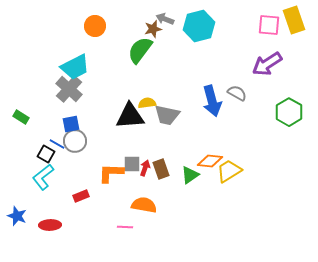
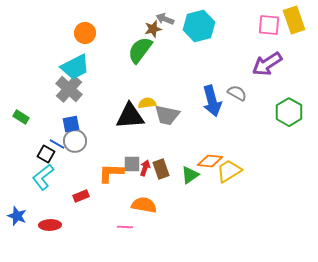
orange circle: moved 10 px left, 7 px down
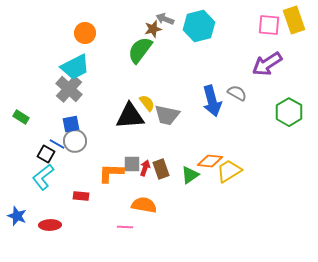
yellow semicircle: rotated 60 degrees clockwise
red rectangle: rotated 28 degrees clockwise
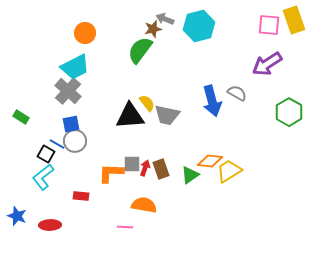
gray cross: moved 1 px left, 2 px down
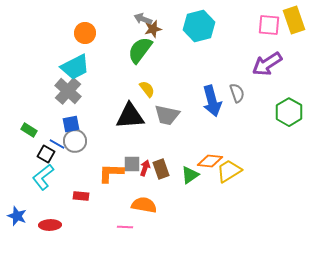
gray arrow: moved 22 px left
gray semicircle: rotated 42 degrees clockwise
yellow semicircle: moved 14 px up
green rectangle: moved 8 px right, 13 px down
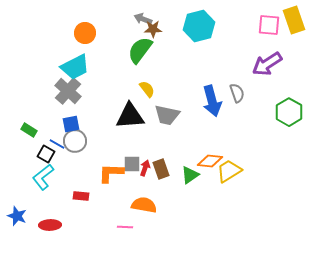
brown star: rotated 12 degrees clockwise
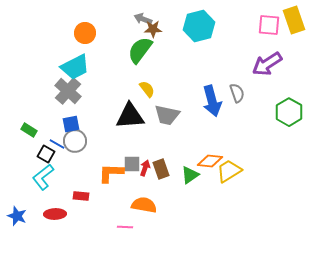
red ellipse: moved 5 px right, 11 px up
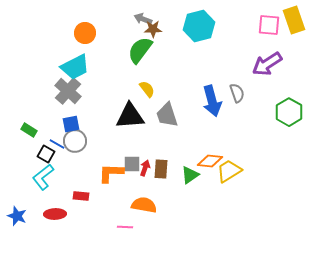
gray trapezoid: rotated 60 degrees clockwise
brown rectangle: rotated 24 degrees clockwise
